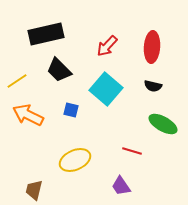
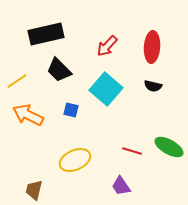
green ellipse: moved 6 px right, 23 px down
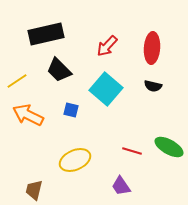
red ellipse: moved 1 px down
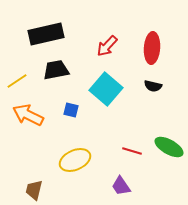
black trapezoid: moved 3 px left; rotated 124 degrees clockwise
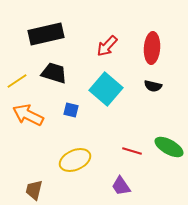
black trapezoid: moved 2 px left, 3 px down; rotated 28 degrees clockwise
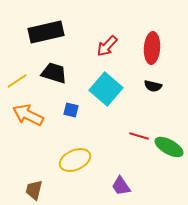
black rectangle: moved 2 px up
red line: moved 7 px right, 15 px up
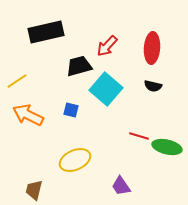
black trapezoid: moved 25 px right, 7 px up; rotated 32 degrees counterclockwise
green ellipse: moved 2 px left; rotated 16 degrees counterclockwise
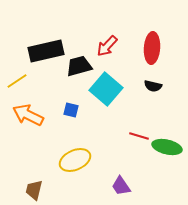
black rectangle: moved 19 px down
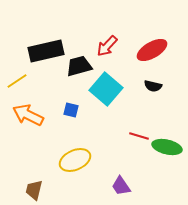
red ellipse: moved 2 px down; rotated 56 degrees clockwise
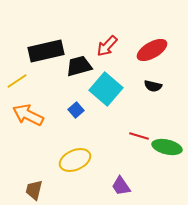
blue square: moved 5 px right; rotated 35 degrees clockwise
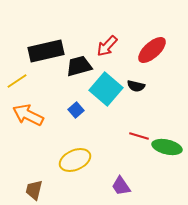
red ellipse: rotated 12 degrees counterclockwise
black semicircle: moved 17 px left
